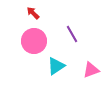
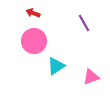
red arrow: rotated 24 degrees counterclockwise
purple line: moved 12 px right, 11 px up
pink triangle: moved 7 px down
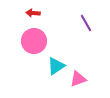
red arrow: rotated 16 degrees counterclockwise
purple line: moved 2 px right
pink triangle: moved 13 px left, 2 px down
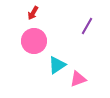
red arrow: rotated 64 degrees counterclockwise
purple line: moved 1 px right, 3 px down; rotated 60 degrees clockwise
cyan triangle: moved 1 px right, 1 px up
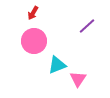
purple line: rotated 18 degrees clockwise
cyan triangle: rotated 12 degrees clockwise
pink triangle: rotated 36 degrees counterclockwise
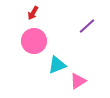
pink triangle: moved 2 px down; rotated 24 degrees clockwise
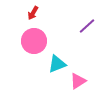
cyan triangle: moved 1 px up
